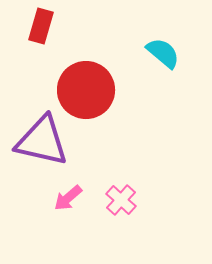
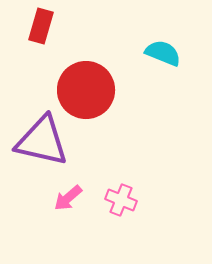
cyan semicircle: rotated 18 degrees counterclockwise
pink cross: rotated 20 degrees counterclockwise
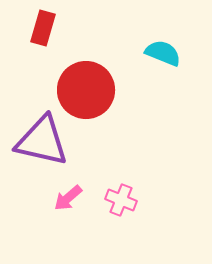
red rectangle: moved 2 px right, 2 px down
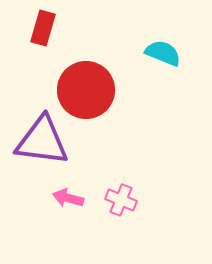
purple triangle: rotated 6 degrees counterclockwise
pink arrow: rotated 56 degrees clockwise
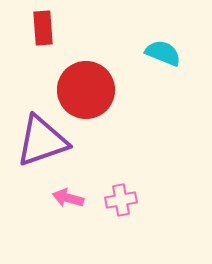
red rectangle: rotated 20 degrees counterclockwise
purple triangle: rotated 26 degrees counterclockwise
pink cross: rotated 32 degrees counterclockwise
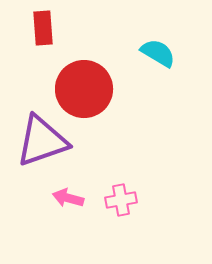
cyan semicircle: moved 5 px left; rotated 9 degrees clockwise
red circle: moved 2 px left, 1 px up
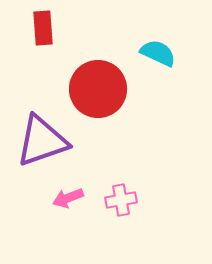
cyan semicircle: rotated 6 degrees counterclockwise
red circle: moved 14 px right
pink arrow: rotated 36 degrees counterclockwise
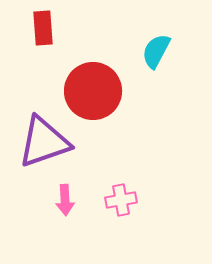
cyan semicircle: moved 2 px left, 2 px up; rotated 87 degrees counterclockwise
red circle: moved 5 px left, 2 px down
purple triangle: moved 2 px right, 1 px down
pink arrow: moved 3 px left, 2 px down; rotated 72 degrees counterclockwise
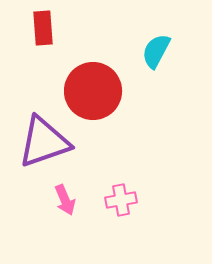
pink arrow: rotated 20 degrees counterclockwise
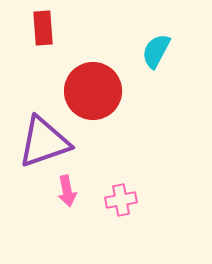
pink arrow: moved 2 px right, 9 px up; rotated 12 degrees clockwise
